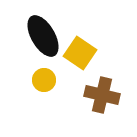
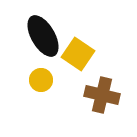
yellow square: moved 2 px left, 1 px down
yellow circle: moved 3 px left
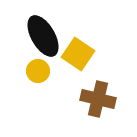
yellow circle: moved 3 px left, 9 px up
brown cross: moved 4 px left, 4 px down
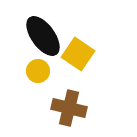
black ellipse: rotated 6 degrees counterclockwise
brown cross: moved 29 px left, 9 px down
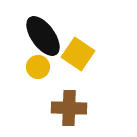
yellow circle: moved 4 px up
brown cross: rotated 12 degrees counterclockwise
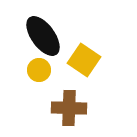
yellow square: moved 6 px right, 6 px down
yellow circle: moved 1 px right, 3 px down
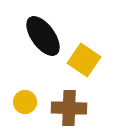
yellow circle: moved 14 px left, 32 px down
